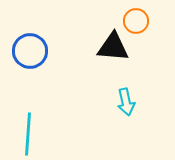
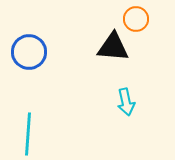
orange circle: moved 2 px up
blue circle: moved 1 px left, 1 px down
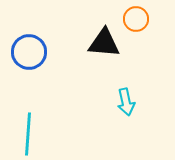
black triangle: moved 9 px left, 4 px up
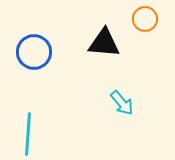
orange circle: moved 9 px right
blue circle: moved 5 px right
cyan arrow: moved 4 px left, 1 px down; rotated 28 degrees counterclockwise
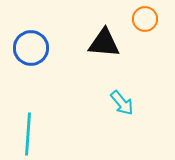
blue circle: moved 3 px left, 4 px up
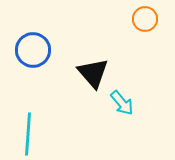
black triangle: moved 11 px left, 30 px down; rotated 44 degrees clockwise
blue circle: moved 2 px right, 2 px down
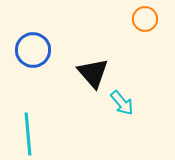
cyan line: rotated 9 degrees counterclockwise
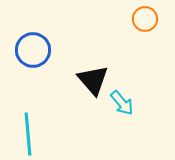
black triangle: moved 7 px down
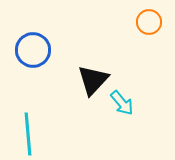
orange circle: moved 4 px right, 3 px down
black triangle: rotated 24 degrees clockwise
